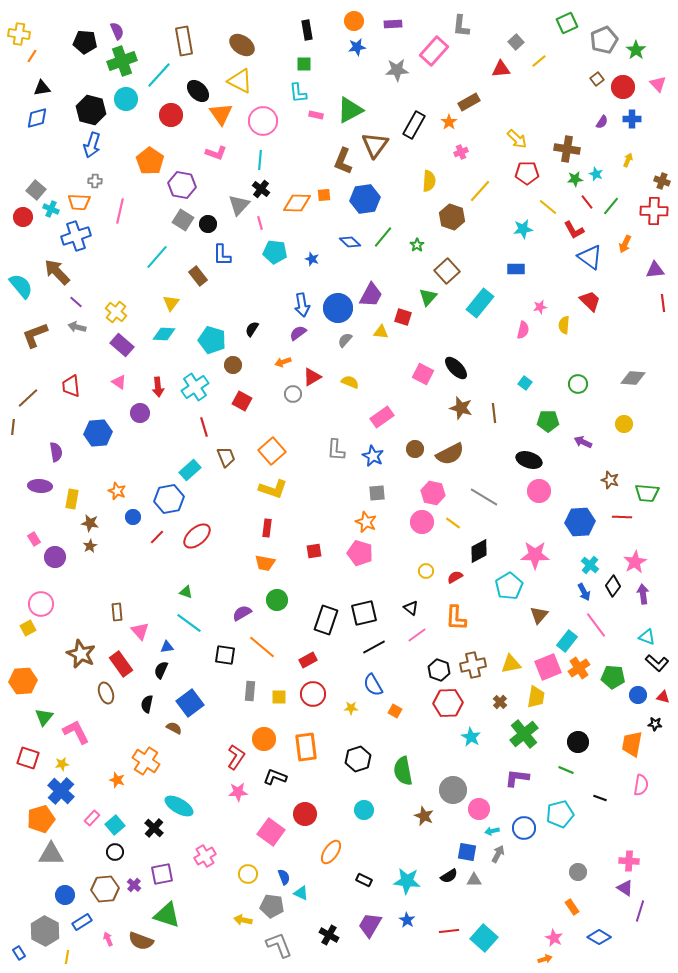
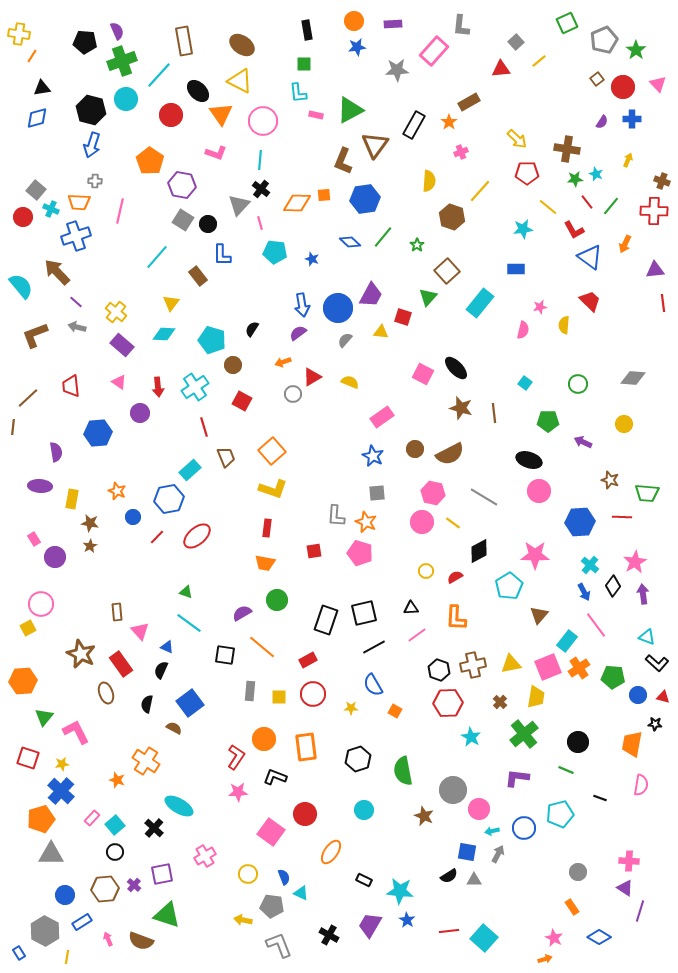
gray L-shape at (336, 450): moved 66 px down
black triangle at (411, 608): rotated 42 degrees counterclockwise
blue triangle at (167, 647): rotated 32 degrees clockwise
cyan star at (407, 881): moved 7 px left, 10 px down
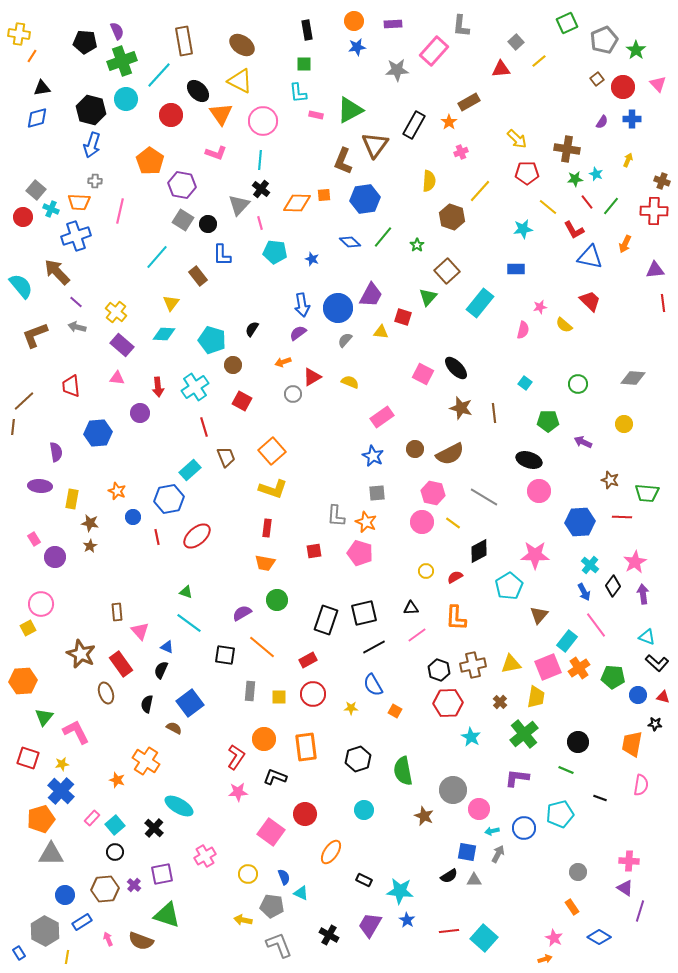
blue triangle at (590, 257): rotated 24 degrees counterclockwise
yellow semicircle at (564, 325): rotated 54 degrees counterclockwise
pink triangle at (119, 382): moved 2 px left, 4 px up; rotated 28 degrees counterclockwise
brown line at (28, 398): moved 4 px left, 3 px down
red line at (157, 537): rotated 56 degrees counterclockwise
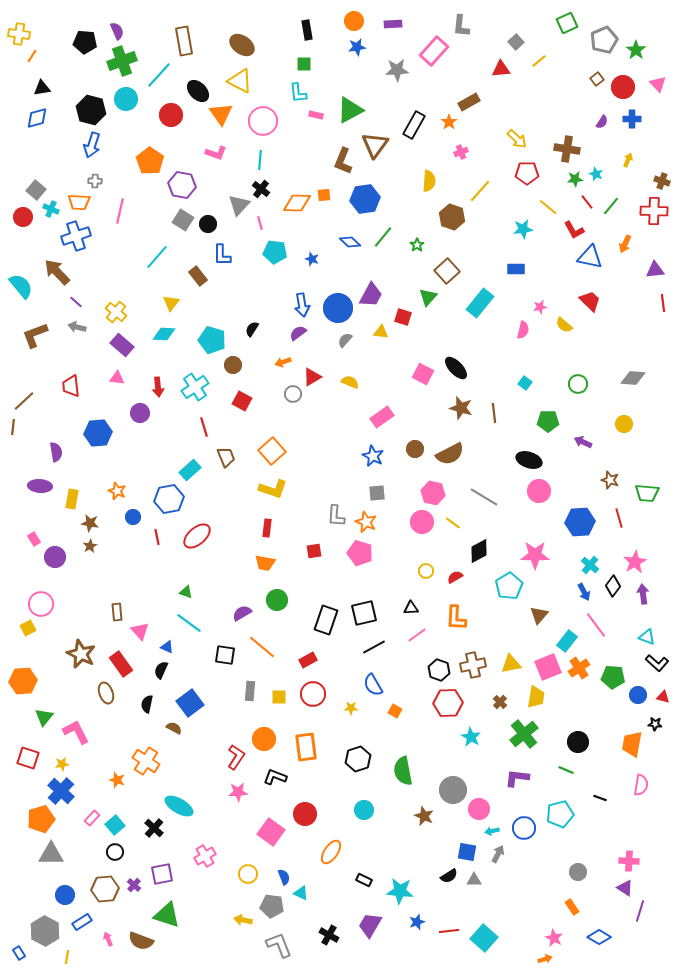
red line at (622, 517): moved 3 px left, 1 px down; rotated 72 degrees clockwise
blue star at (407, 920): moved 10 px right, 2 px down; rotated 21 degrees clockwise
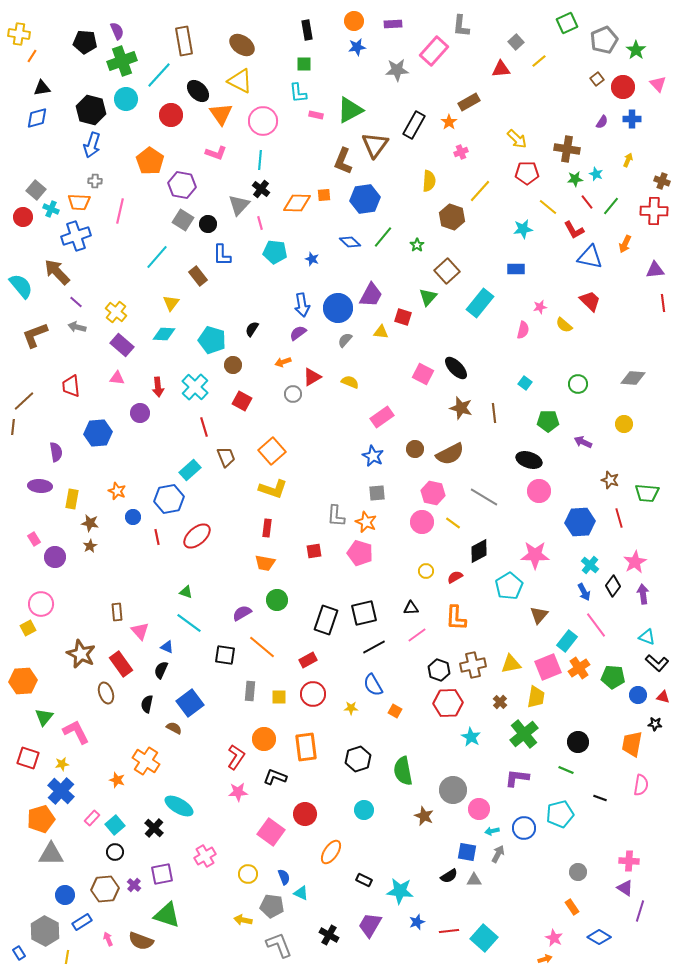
cyan cross at (195, 387): rotated 12 degrees counterclockwise
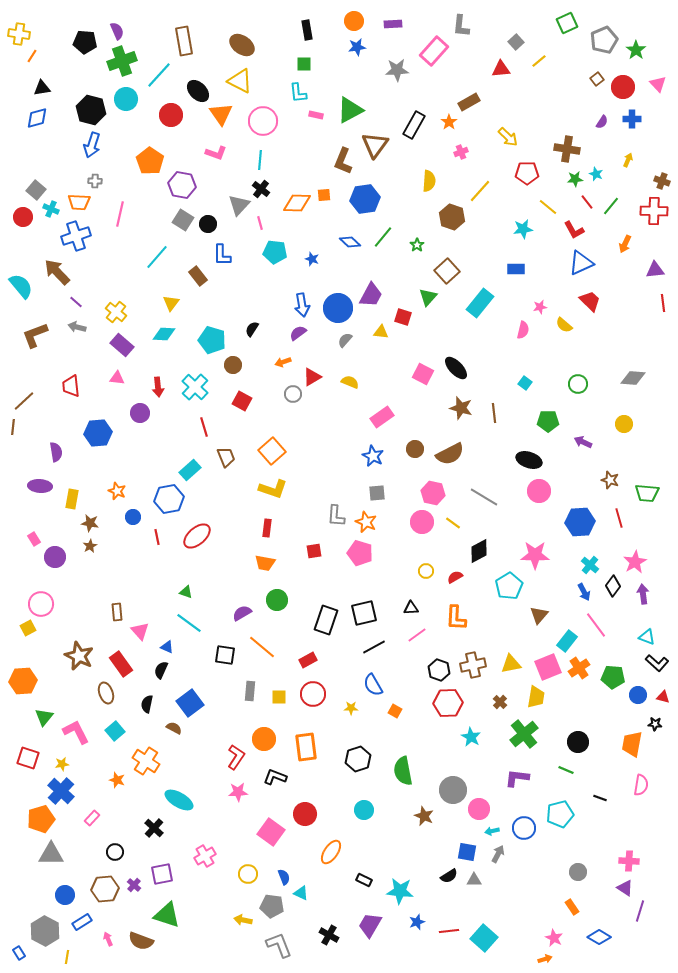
yellow arrow at (517, 139): moved 9 px left, 2 px up
pink line at (120, 211): moved 3 px down
blue triangle at (590, 257): moved 9 px left, 6 px down; rotated 36 degrees counterclockwise
brown star at (81, 654): moved 2 px left, 2 px down
cyan ellipse at (179, 806): moved 6 px up
cyan square at (115, 825): moved 94 px up
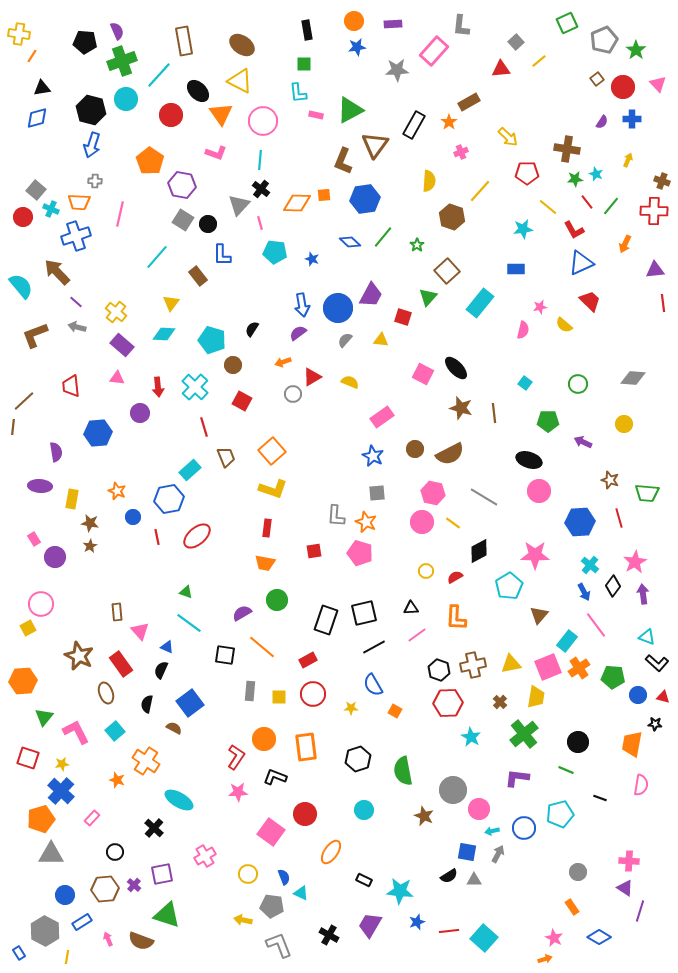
yellow triangle at (381, 332): moved 8 px down
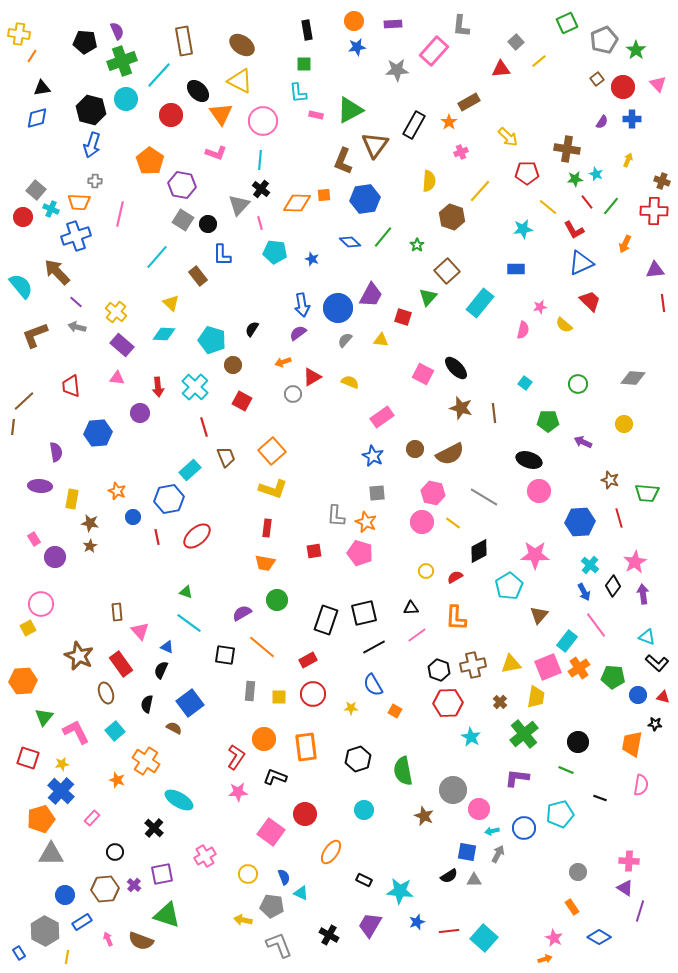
yellow triangle at (171, 303): rotated 24 degrees counterclockwise
